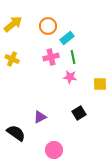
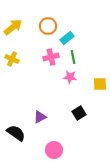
yellow arrow: moved 3 px down
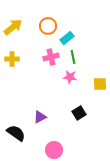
yellow cross: rotated 24 degrees counterclockwise
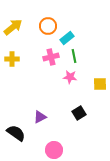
green line: moved 1 px right, 1 px up
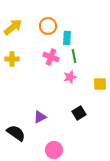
cyan rectangle: rotated 48 degrees counterclockwise
pink cross: rotated 35 degrees clockwise
pink star: rotated 24 degrees counterclockwise
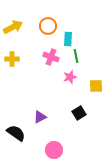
yellow arrow: rotated 12 degrees clockwise
cyan rectangle: moved 1 px right, 1 px down
green line: moved 2 px right
yellow square: moved 4 px left, 2 px down
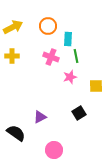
yellow cross: moved 3 px up
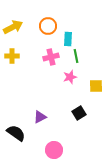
pink cross: rotated 35 degrees counterclockwise
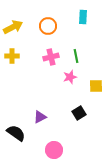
cyan rectangle: moved 15 px right, 22 px up
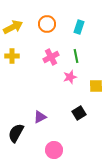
cyan rectangle: moved 4 px left, 10 px down; rotated 16 degrees clockwise
orange circle: moved 1 px left, 2 px up
pink cross: rotated 14 degrees counterclockwise
black semicircle: rotated 96 degrees counterclockwise
